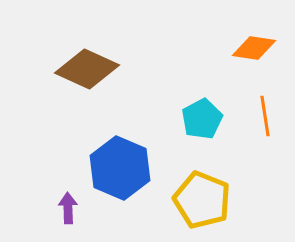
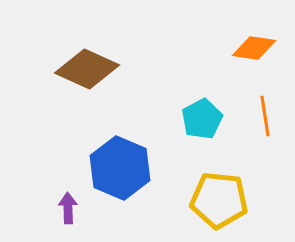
yellow pentagon: moved 17 px right; rotated 16 degrees counterclockwise
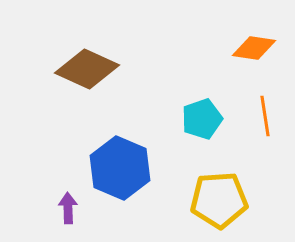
cyan pentagon: rotated 9 degrees clockwise
yellow pentagon: rotated 10 degrees counterclockwise
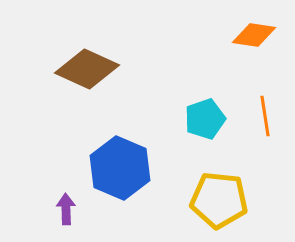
orange diamond: moved 13 px up
cyan pentagon: moved 3 px right
yellow pentagon: rotated 10 degrees clockwise
purple arrow: moved 2 px left, 1 px down
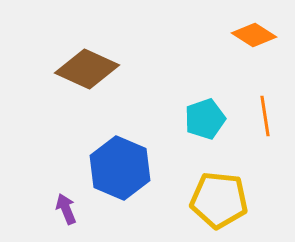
orange diamond: rotated 24 degrees clockwise
purple arrow: rotated 20 degrees counterclockwise
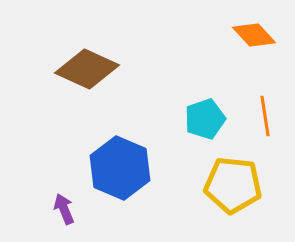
orange diamond: rotated 15 degrees clockwise
yellow pentagon: moved 14 px right, 15 px up
purple arrow: moved 2 px left
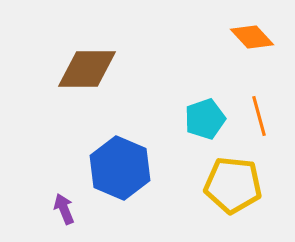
orange diamond: moved 2 px left, 2 px down
brown diamond: rotated 24 degrees counterclockwise
orange line: moved 6 px left; rotated 6 degrees counterclockwise
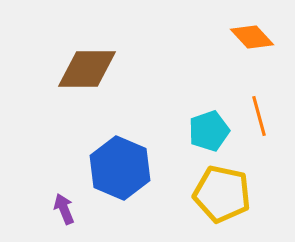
cyan pentagon: moved 4 px right, 12 px down
yellow pentagon: moved 11 px left, 9 px down; rotated 6 degrees clockwise
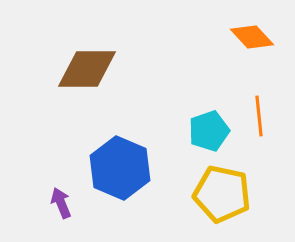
orange line: rotated 9 degrees clockwise
purple arrow: moved 3 px left, 6 px up
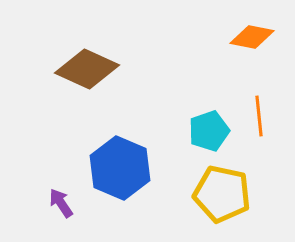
orange diamond: rotated 36 degrees counterclockwise
brown diamond: rotated 24 degrees clockwise
purple arrow: rotated 12 degrees counterclockwise
